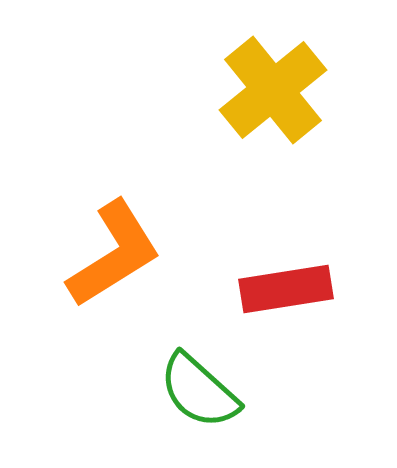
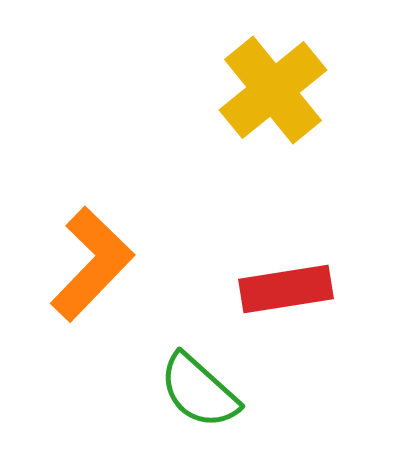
orange L-shape: moved 22 px left, 10 px down; rotated 14 degrees counterclockwise
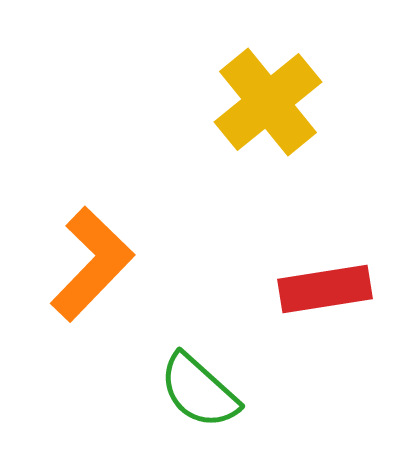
yellow cross: moved 5 px left, 12 px down
red rectangle: moved 39 px right
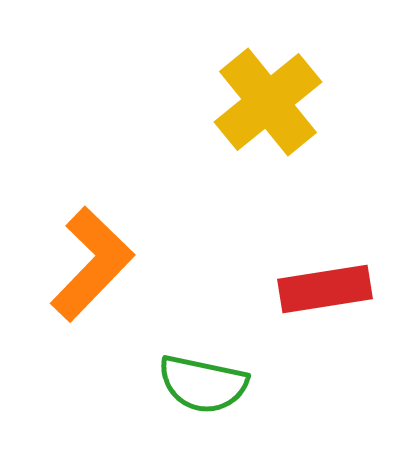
green semicircle: moved 4 px right, 7 px up; rotated 30 degrees counterclockwise
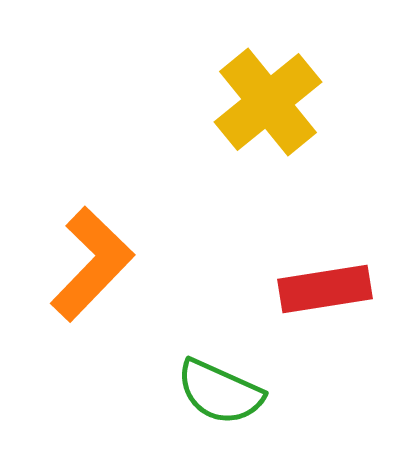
green semicircle: moved 17 px right, 8 px down; rotated 12 degrees clockwise
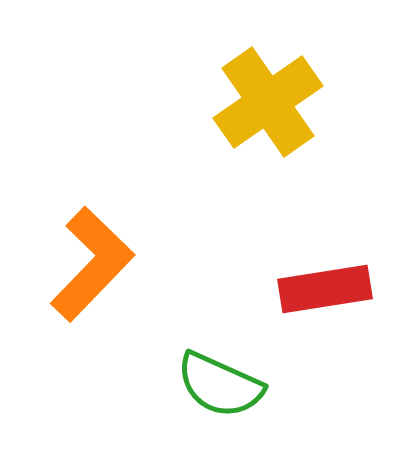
yellow cross: rotated 4 degrees clockwise
green semicircle: moved 7 px up
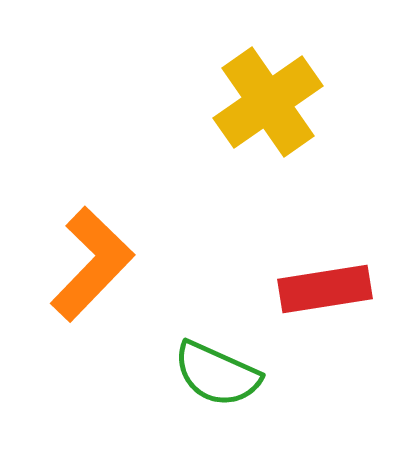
green semicircle: moved 3 px left, 11 px up
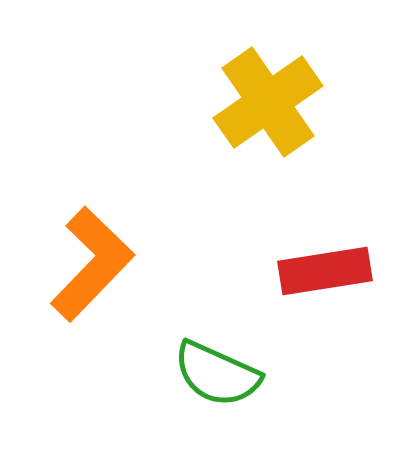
red rectangle: moved 18 px up
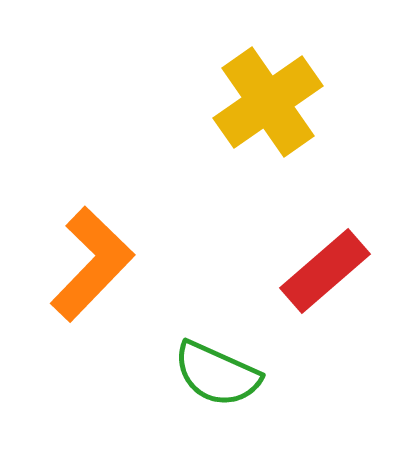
red rectangle: rotated 32 degrees counterclockwise
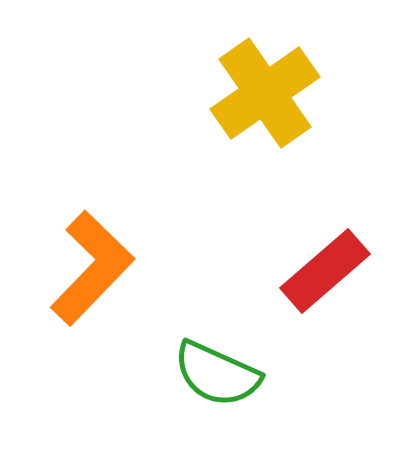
yellow cross: moved 3 px left, 9 px up
orange L-shape: moved 4 px down
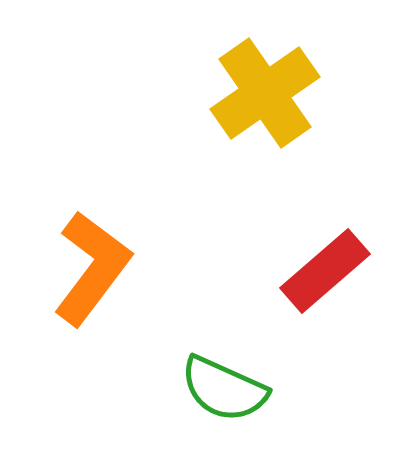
orange L-shape: rotated 7 degrees counterclockwise
green semicircle: moved 7 px right, 15 px down
